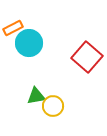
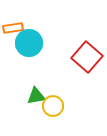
orange rectangle: rotated 18 degrees clockwise
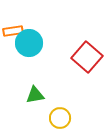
orange rectangle: moved 3 px down
green triangle: moved 1 px left, 1 px up
yellow circle: moved 7 px right, 12 px down
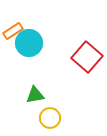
orange rectangle: rotated 24 degrees counterclockwise
yellow circle: moved 10 px left
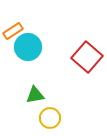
cyan circle: moved 1 px left, 4 px down
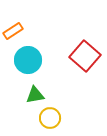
cyan circle: moved 13 px down
red square: moved 2 px left, 1 px up
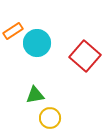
cyan circle: moved 9 px right, 17 px up
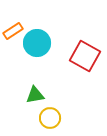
red square: rotated 12 degrees counterclockwise
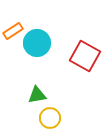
green triangle: moved 2 px right
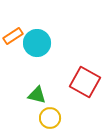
orange rectangle: moved 5 px down
red square: moved 26 px down
green triangle: rotated 24 degrees clockwise
